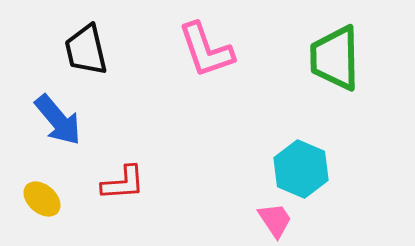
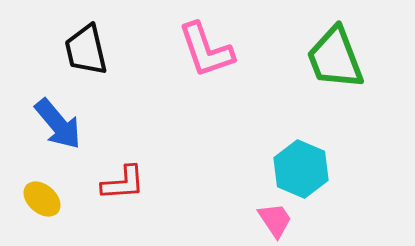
green trapezoid: rotated 20 degrees counterclockwise
blue arrow: moved 4 px down
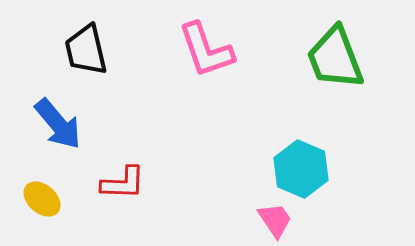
red L-shape: rotated 6 degrees clockwise
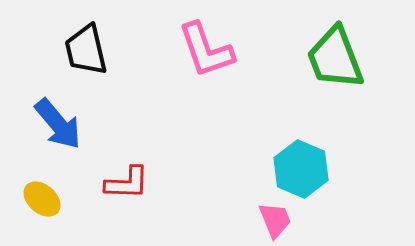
red L-shape: moved 4 px right
pink trapezoid: rotated 12 degrees clockwise
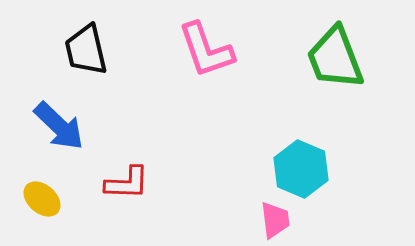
blue arrow: moved 1 px right, 2 px down; rotated 6 degrees counterclockwise
pink trapezoid: rotated 15 degrees clockwise
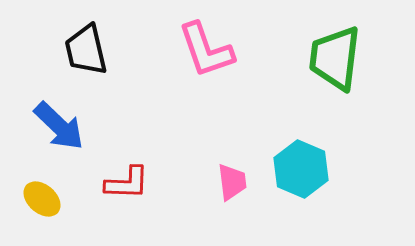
green trapezoid: rotated 28 degrees clockwise
pink trapezoid: moved 43 px left, 38 px up
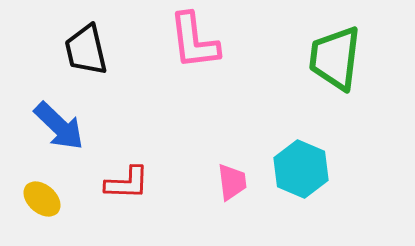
pink L-shape: moved 12 px left, 9 px up; rotated 12 degrees clockwise
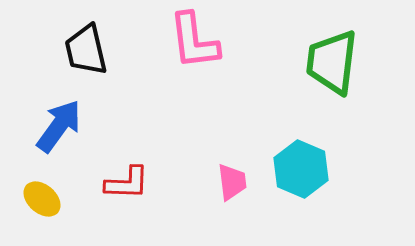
green trapezoid: moved 3 px left, 4 px down
blue arrow: rotated 98 degrees counterclockwise
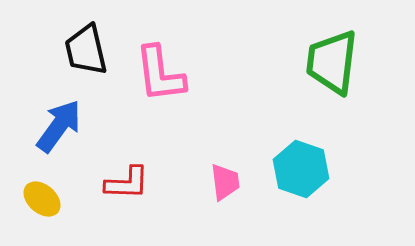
pink L-shape: moved 34 px left, 33 px down
cyan hexagon: rotated 4 degrees counterclockwise
pink trapezoid: moved 7 px left
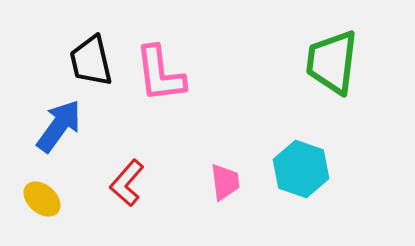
black trapezoid: moved 5 px right, 11 px down
red L-shape: rotated 129 degrees clockwise
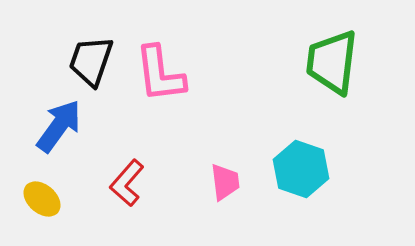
black trapezoid: rotated 32 degrees clockwise
